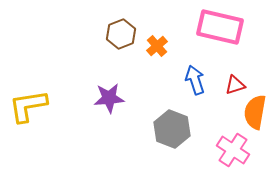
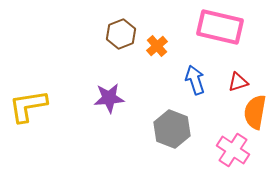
red triangle: moved 3 px right, 3 px up
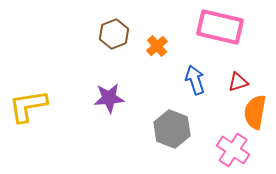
brown hexagon: moved 7 px left
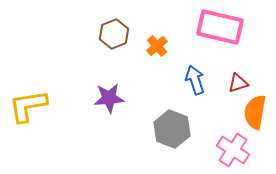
red triangle: moved 1 px down
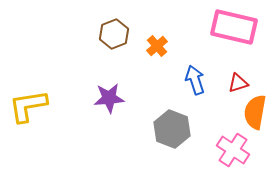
pink rectangle: moved 14 px right
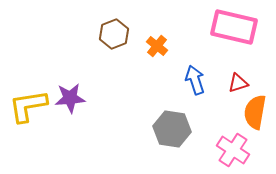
orange cross: rotated 10 degrees counterclockwise
purple star: moved 39 px left
gray hexagon: rotated 12 degrees counterclockwise
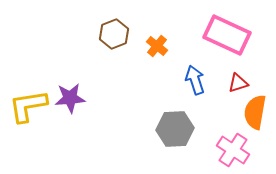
pink rectangle: moved 7 px left, 8 px down; rotated 12 degrees clockwise
gray hexagon: moved 3 px right; rotated 12 degrees counterclockwise
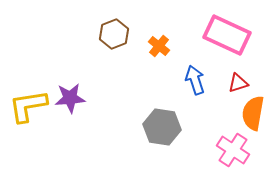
orange cross: moved 2 px right
orange semicircle: moved 2 px left, 1 px down
gray hexagon: moved 13 px left, 2 px up; rotated 12 degrees clockwise
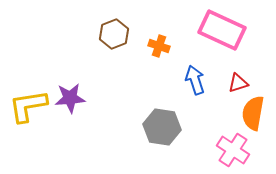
pink rectangle: moved 5 px left, 5 px up
orange cross: rotated 20 degrees counterclockwise
